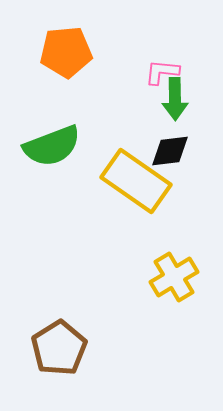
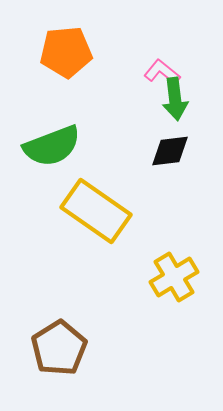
pink L-shape: rotated 33 degrees clockwise
green arrow: rotated 6 degrees counterclockwise
yellow rectangle: moved 40 px left, 30 px down
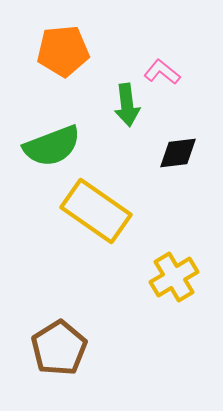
orange pentagon: moved 3 px left, 1 px up
green arrow: moved 48 px left, 6 px down
black diamond: moved 8 px right, 2 px down
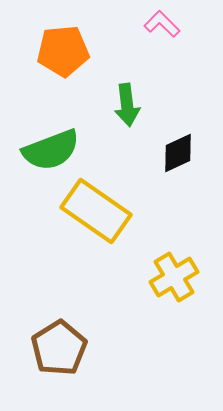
pink L-shape: moved 48 px up; rotated 6 degrees clockwise
green semicircle: moved 1 px left, 4 px down
black diamond: rotated 18 degrees counterclockwise
